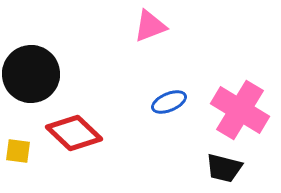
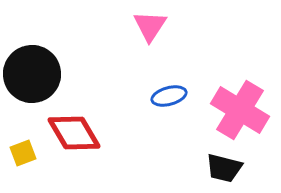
pink triangle: rotated 36 degrees counterclockwise
black circle: moved 1 px right
blue ellipse: moved 6 px up; rotated 8 degrees clockwise
red diamond: rotated 16 degrees clockwise
yellow square: moved 5 px right, 2 px down; rotated 28 degrees counterclockwise
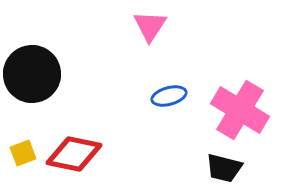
red diamond: moved 21 px down; rotated 48 degrees counterclockwise
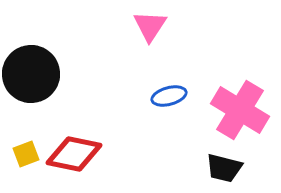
black circle: moved 1 px left
yellow square: moved 3 px right, 1 px down
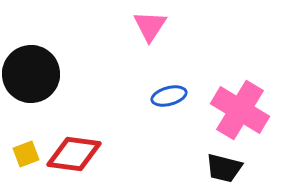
red diamond: rotated 4 degrees counterclockwise
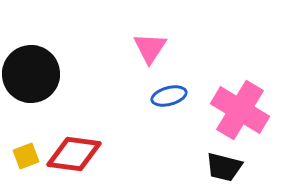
pink triangle: moved 22 px down
yellow square: moved 2 px down
black trapezoid: moved 1 px up
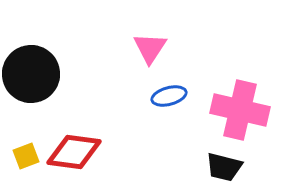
pink cross: rotated 18 degrees counterclockwise
red diamond: moved 2 px up
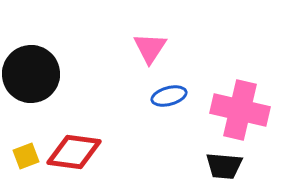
black trapezoid: moved 1 px up; rotated 9 degrees counterclockwise
